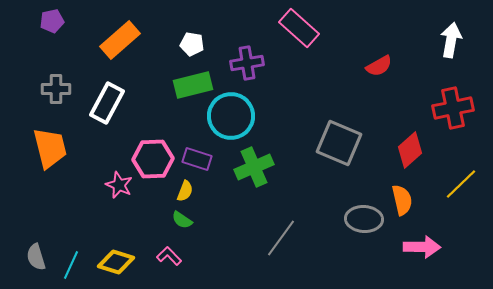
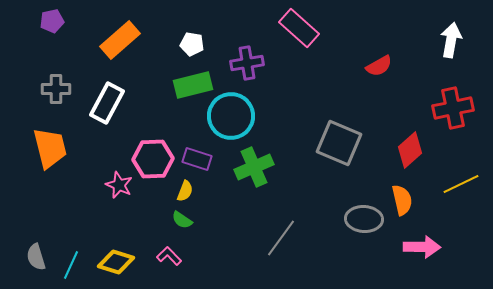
yellow line: rotated 18 degrees clockwise
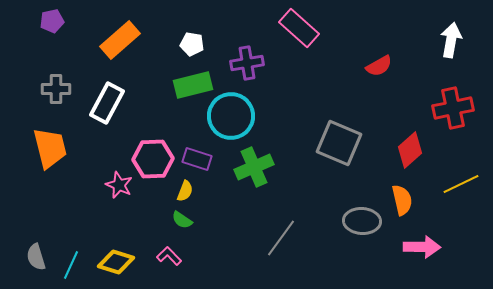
gray ellipse: moved 2 px left, 2 px down
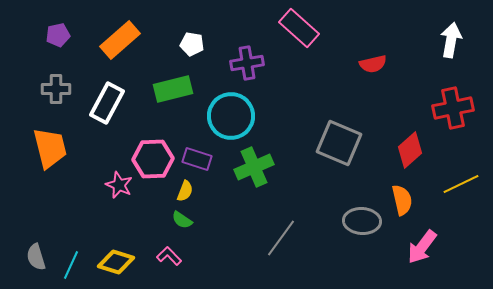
purple pentagon: moved 6 px right, 14 px down
red semicircle: moved 6 px left, 2 px up; rotated 16 degrees clockwise
green rectangle: moved 20 px left, 4 px down
pink arrow: rotated 126 degrees clockwise
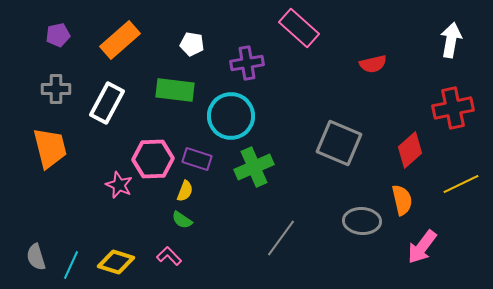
green rectangle: moved 2 px right, 1 px down; rotated 21 degrees clockwise
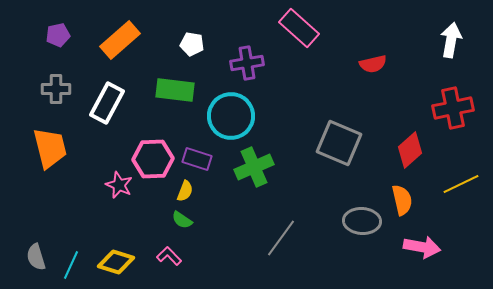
pink arrow: rotated 117 degrees counterclockwise
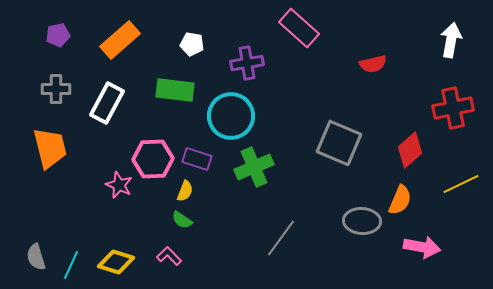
orange semicircle: moved 2 px left; rotated 36 degrees clockwise
